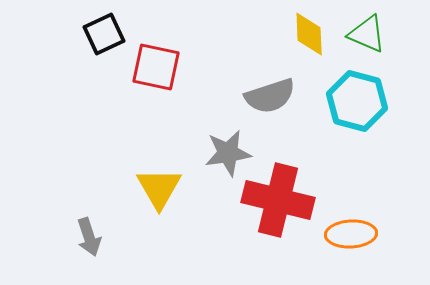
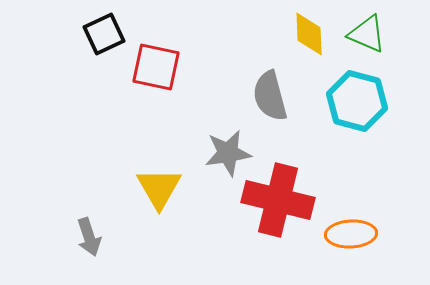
gray semicircle: rotated 93 degrees clockwise
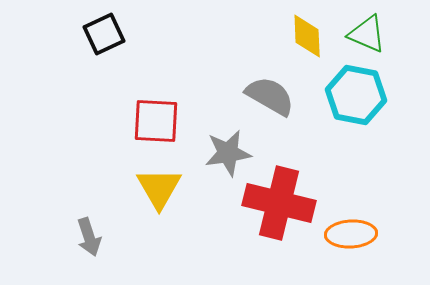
yellow diamond: moved 2 px left, 2 px down
red square: moved 54 px down; rotated 9 degrees counterclockwise
gray semicircle: rotated 135 degrees clockwise
cyan hexagon: moved 1 px left, 6 px up; rotated 4 degrees counterclockwise
red cross: moved 1 px right, 3 px down
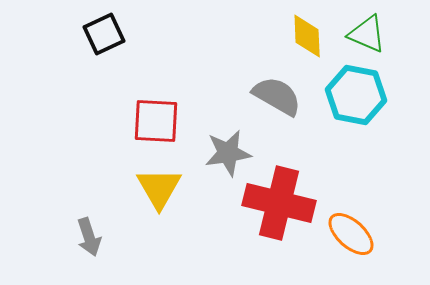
gray semicircle: moved 7 px right
orange ellipse: rotated 45 degrees clockwise
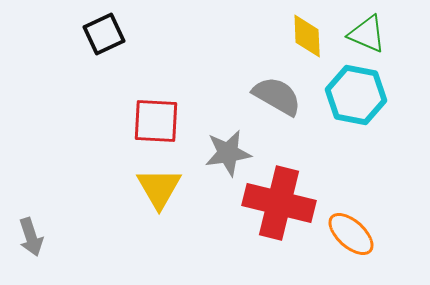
gray arrow: moved 58 px left
